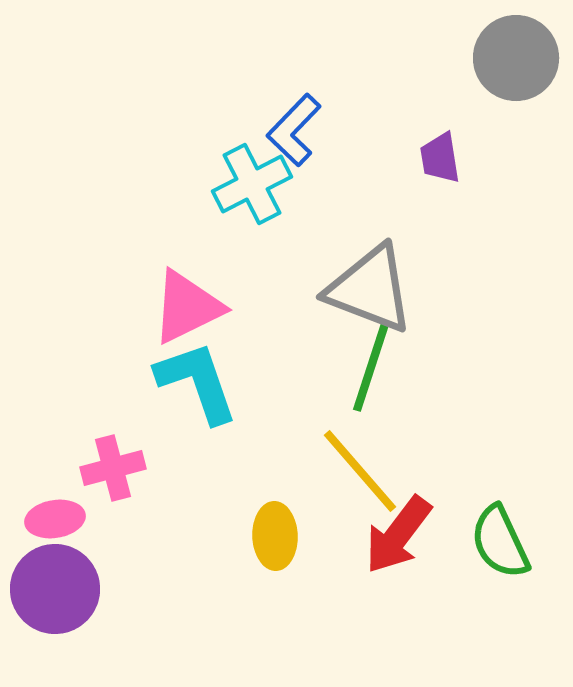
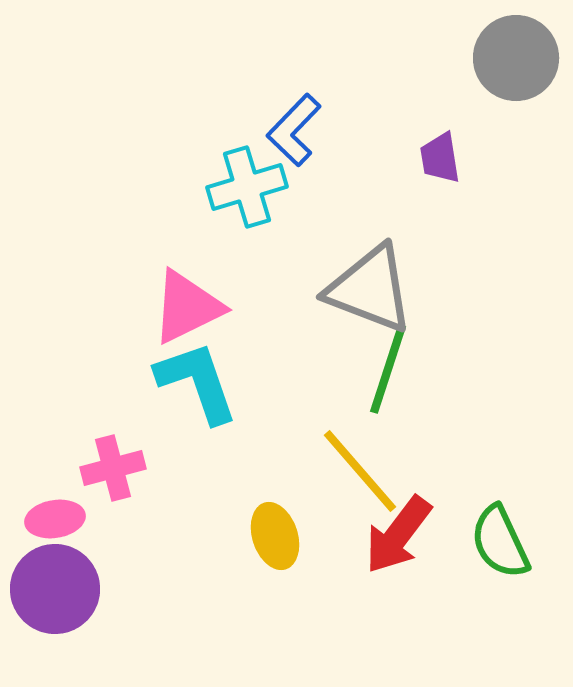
cyan cross: moved 5 px left, 3 px down; rotated 10 degrees clockwise
green line: moved 17 px right, 2 px down
yellow ellipse: rotated 16 degrees counterclockwise
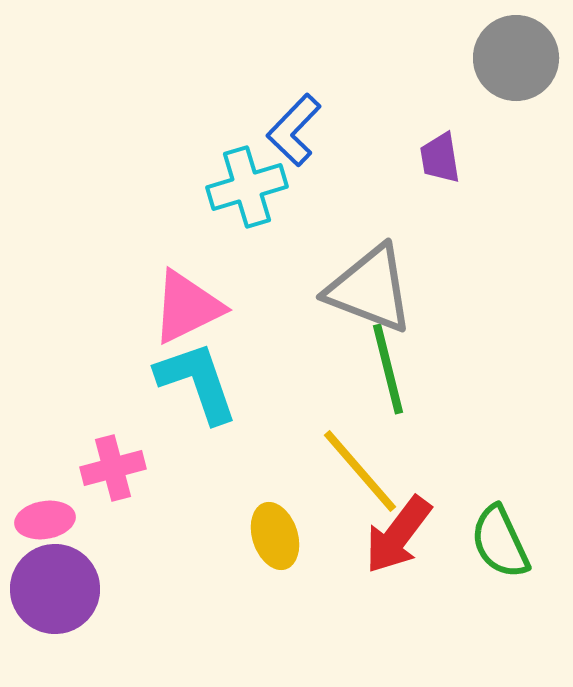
green line: rotated 32 degrees counterclockwise
pink ellipse: moved 10 px left, 1 px down
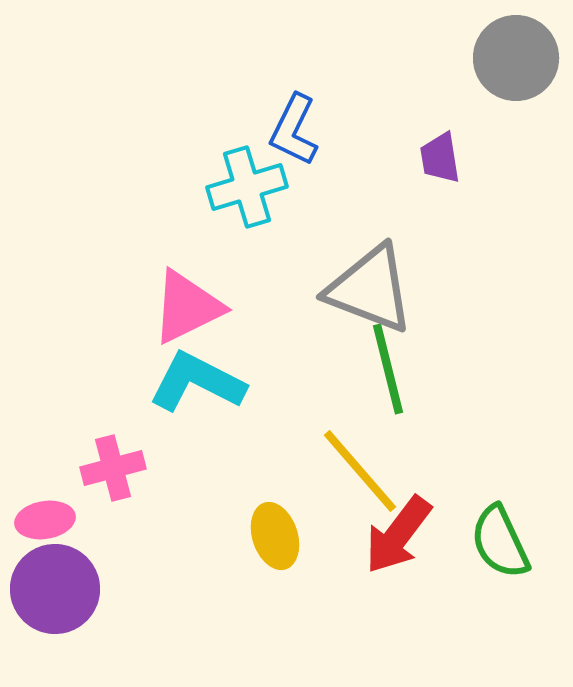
blue L-shape: rotated 18 degrees counterclockwise
cyan L-shape: rotated 44 degrees counterclockwise
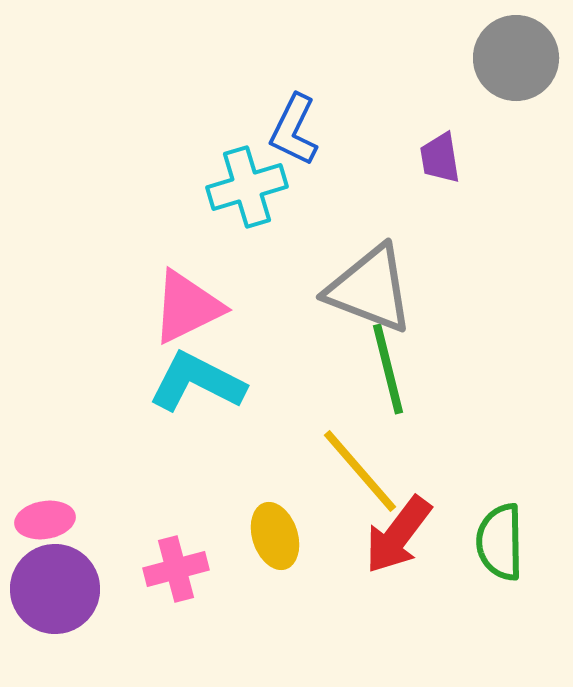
pink cross: moved 63 px right, 101 px down
green semicircle: rotated 24 degrees clockwise
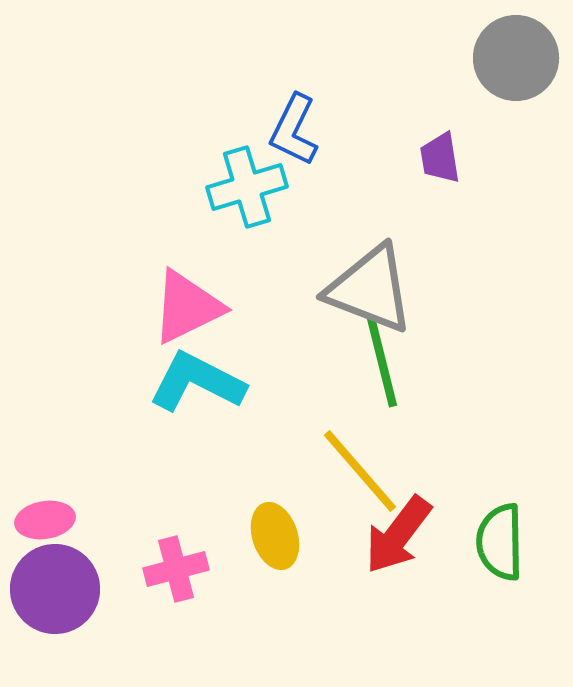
green line: moved 6 px left, 7 px up
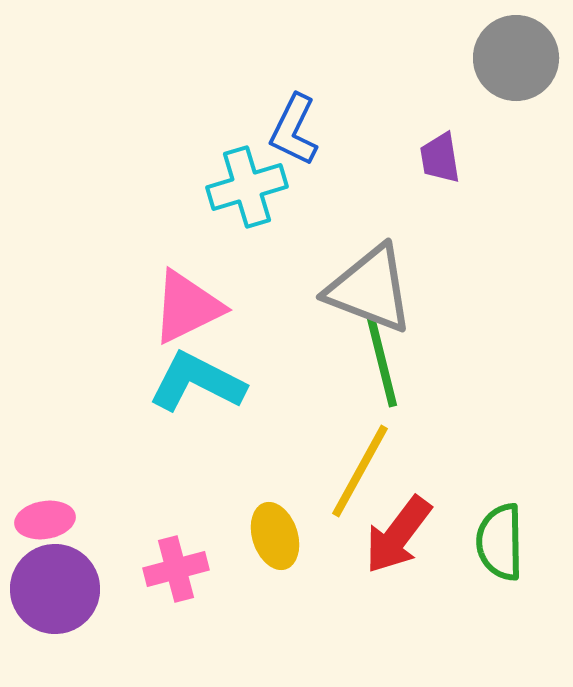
yellow line: rotated 70 degrees clockwise
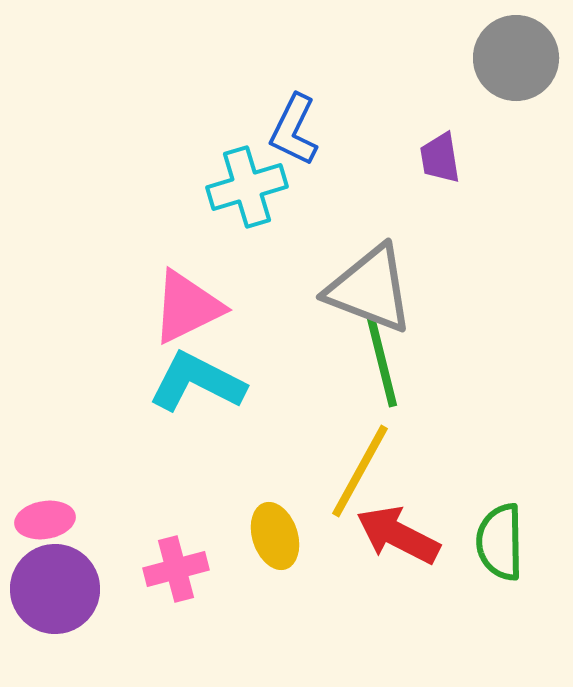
red arrow: rotated 80 degrees clockwise
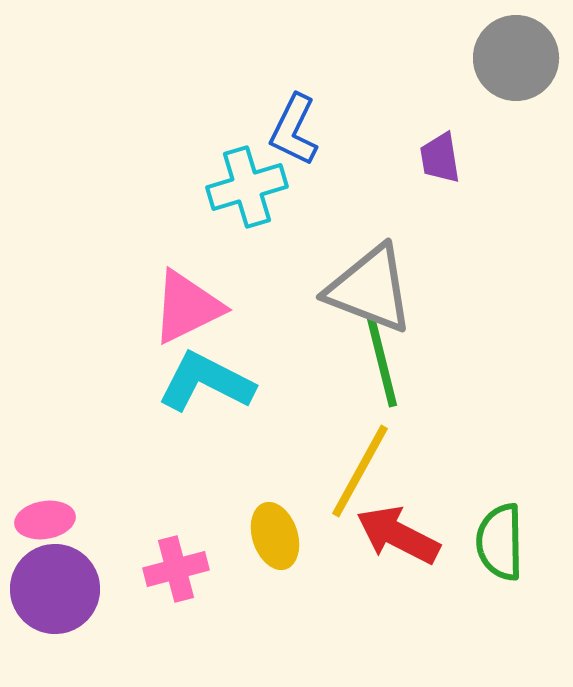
cyan L-shape: moved 9 px right
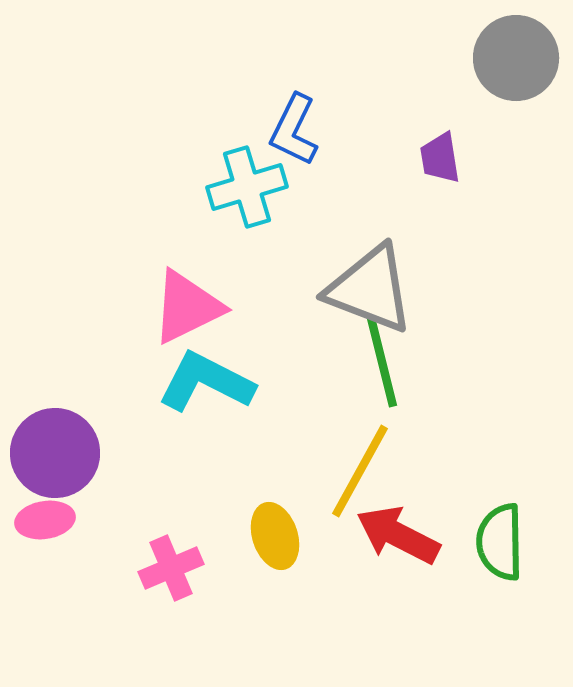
pink cross: moved 5 px left, 1 px up; rotated 8 degrees counterclockwise
purple circle: moved 136 px up
